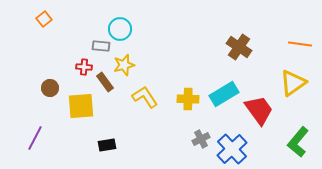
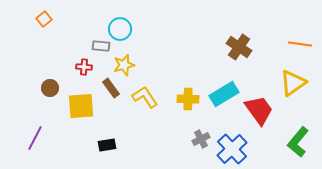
brown rectangle: moved 6 px right, 6 px down
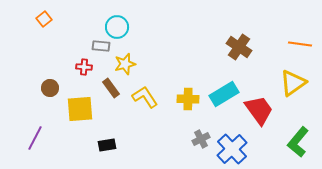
cyan circle: moved 3 px left, 2 px up
yellow star: moved 1 px right, 1 px up
yellow square: moved 1 px left, 3 px down
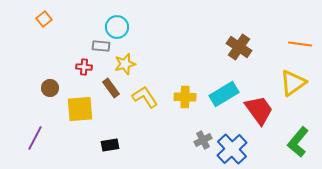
yellow cross: moved 3 px left, 2 px up
gray cross: moved 2 px right, 1 px down
black rectangle: moved 3 px right
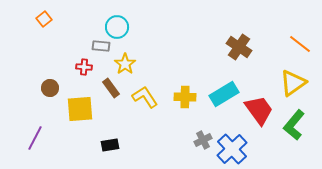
orange line: rotated 30 degrees clockwise
yellow star: rotated 20 degrees counterclockwise
green L-shape: moved 4 px left, 17 px up
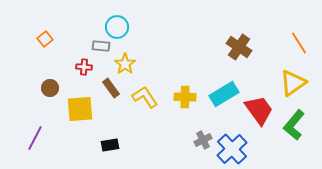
orange square: moved 1 px right, 20 px down
orange line: moved 1 px left, 1 px up; rotated 20 degrees clockwise
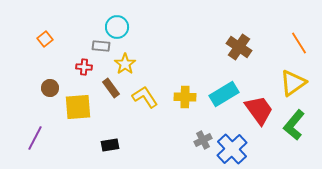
yellow square: moved 2 px left, 2 px up
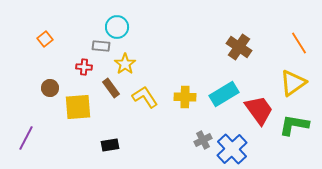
green L-shape: rotated 60 degrees clockwise
purple line: moved 9 px left
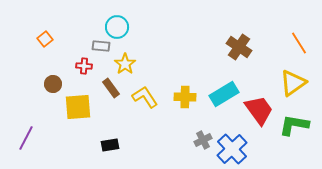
red cross: moved 1 px up
brown circle: moved 3 px right, 4 px up
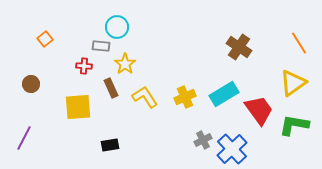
brown circle: moved 22 px left
brown rectangle: rotated 12 degrees clockwise
yellow cross: rotated 25 degrees counterclockwise
purple line: moved 2 px left
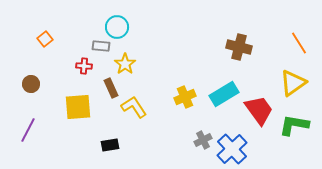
brown cross: rotated 20 degrees counterclockwise
yellow L-shape: moved 11 px left, 10 px down
purple line: moved 4 px right, 8 px up
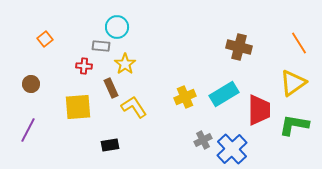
red trapezoid: rotated 36 degrees clockwise
